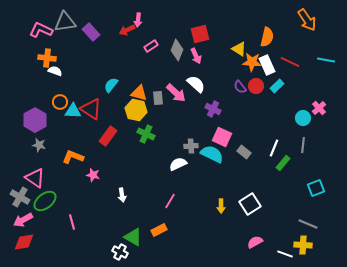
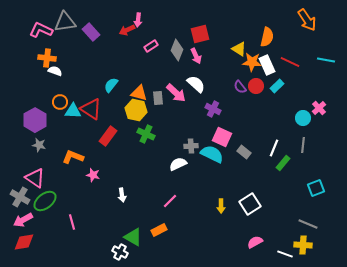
pink line at (170, 201): rotated 14 degrees clockwise
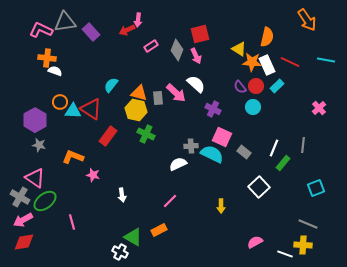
cyan circle at (303, 118): moved 50 px left, 11 px up
white square at (250, 204): moved 9 px right, 17 px up; rotated 10 degrees counterclockwise
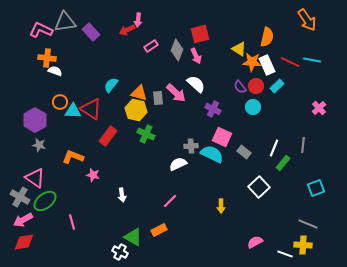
cyan line at (326, 60): moved 14 px left
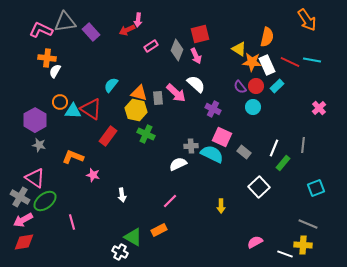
white semicircle at (55, 71): rotated 80 degrees counterclockwise
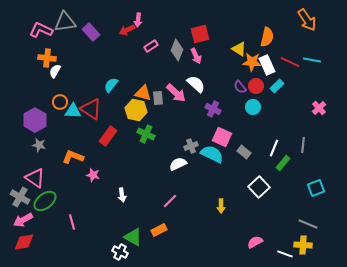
orange triangle at (139, 93): moved 4 px right
gray cross at (191, 146): rotated 16 degrees counterclockwise
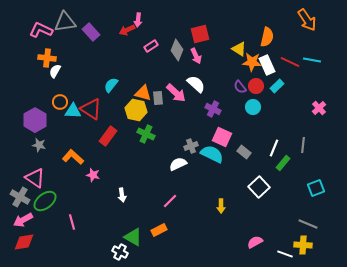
orange L-shape at (73, 157): rotated 20 degrees clockwise
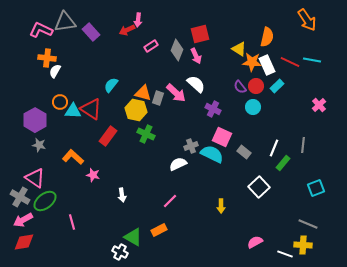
gray rectangle at (158, 98): rotated 24 degrees clockwise
pink cross at (319, 108): moved 3 px up
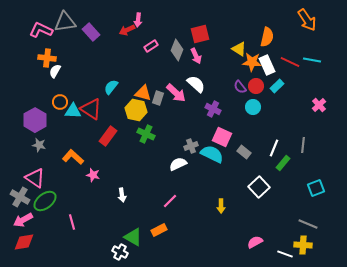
cyan semicircle at (111, 85): moved 2 px down
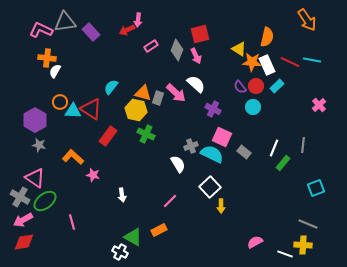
white semicircle at (178, 164): rotated 84 degrees clockwise
white square at (259, 187): moved 49 px left
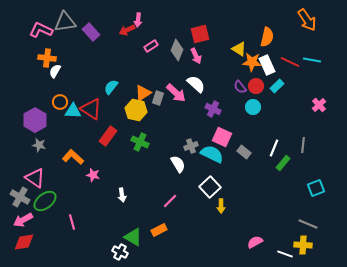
orange triangle at (143, 93): rotated 48 degrees counterclockwise
green cross at (146, 134): moved 6 px left, 8 px down
